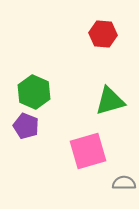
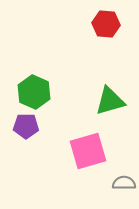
red hexagon: moved 3 px right, 10 px up
purple pentagon: rotated 20 degrees counterclockwise
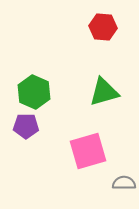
red hexagon: moved 3 px left, 3 px down
green triangle: moved 6 px left, 9 px up
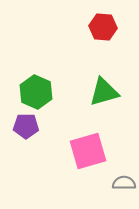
green hexagon: moved 2 px right
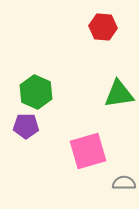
green triangle: moved 15 px right, 2 px down; rotated 8 degrees clockwise
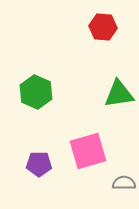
purple pentagon: moved 13 px right, 38 px down
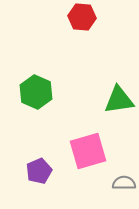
red hexagon: moved 21 px left, 10 px up
green triangle: moved 6 px down
purple pentagon: moved 7 px down; rotated 25 degrees counterclockwise
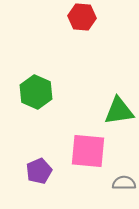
green triangle: moved 11 px down
pink square: rotated 21 degrees clockwise
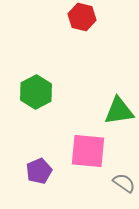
red hexagon: rotated 8 degrees clockwise
green hexagon: rotated 8 degrees clockwise
gray semicircle: rotated 35 degrees clockwise
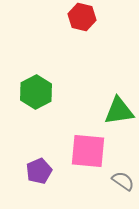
gray semicircle: moved 1 px left, 2 px up
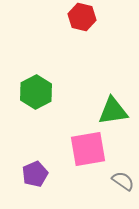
green triangle: moved 6 px left
pink square: moved 2 px up; rotated 15 degrees counterclockwise
purple pentagon: moved 4 px left, 3 px down
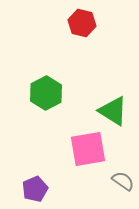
red hexagon: moved 6 px down
green hexagon: moved 10 px right, 1 px down
green triangle: rotated 40 degrees clockwise
purple pentagon: moved 15 px down
